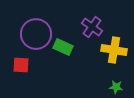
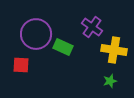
green star: moved 6 px left, 6 px up; rotated 24 degrees counterclockwise
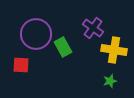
purple cross: moved 1 px right, 1 px down
green rectangle: rotated 36 degrees clockwise
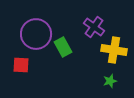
purple cross: moved 1 px right, 1 px up
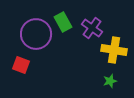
purple cross: moved 2 px left, 1 px down
green rectangle: moved 25 px up
red square: rotated 18 degrees clockwise
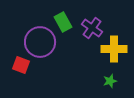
purple circle: moved 4 px right, 8 px down
yellow cross: moved 1 px up; rotated 10 degrees counterclockwise
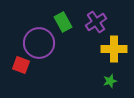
purple cross: moved 4 px right, 6 px up; rotated 20 degrees clockwise
purple circle: moved 1 px left, 1 px down
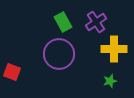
purple circle: moved 20 px right, 11 px down
red square: moved 9 px left, 7 px down
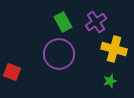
yellow cross: rotated 15 degrees clockwise
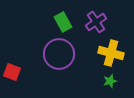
yellow cross: moved 3 px left, 4 px down
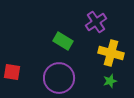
green rectangle: moved 19 px down; rotated 30 degrees counterclockwise
purple circle: moved 24 px down
red square: rotated 12 degrees counterclockwise
